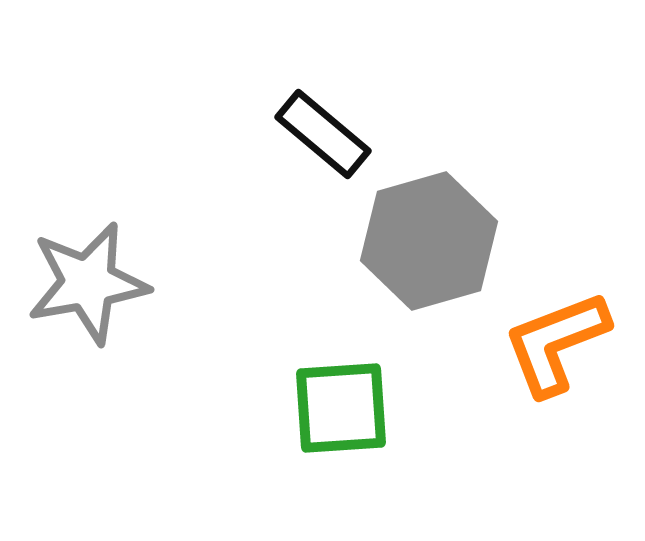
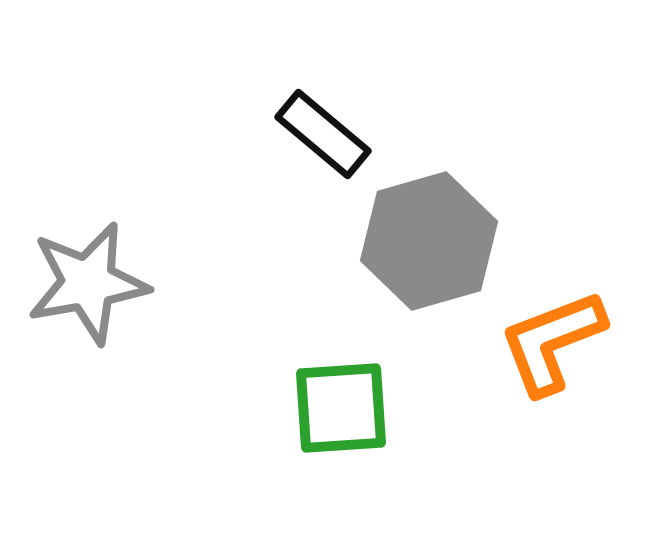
orange L-shape: moved 4 px left, 1 px up
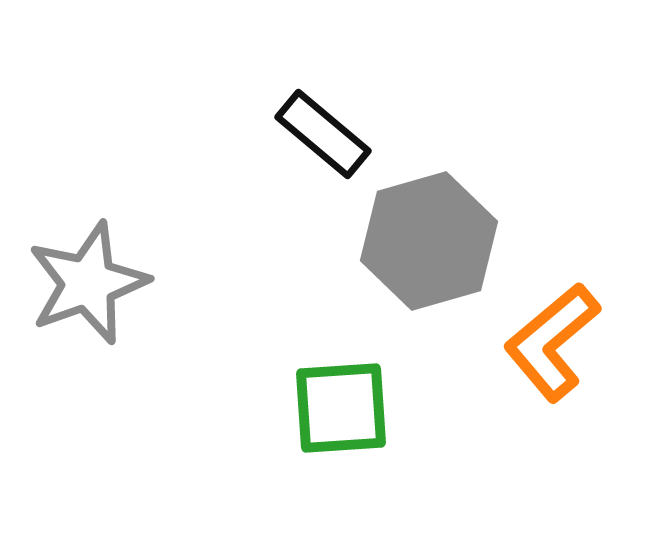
gray star: rotated 10 degrees counterclockwise
orange L-shape: rotated 19 degrees counterclockwise
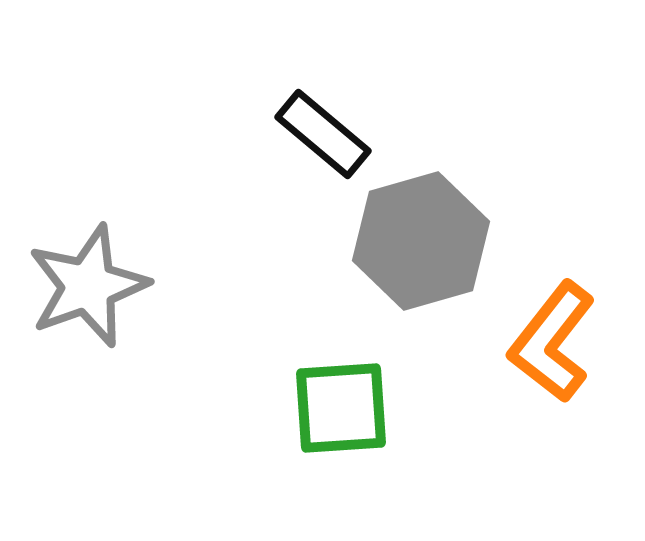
gray hexagon: moved 8 px left
gray star: moved 3 px down
orange L-shape: rotated 12 degrees counterclockwise
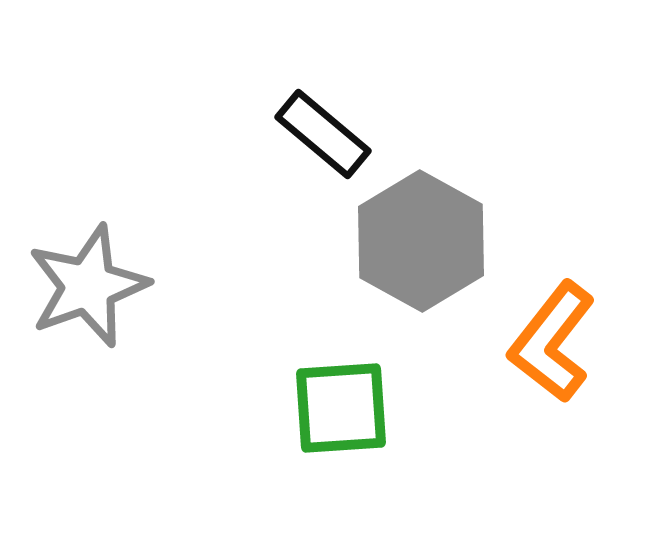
gray hexagon: rotated 15 degrees counterclockwise
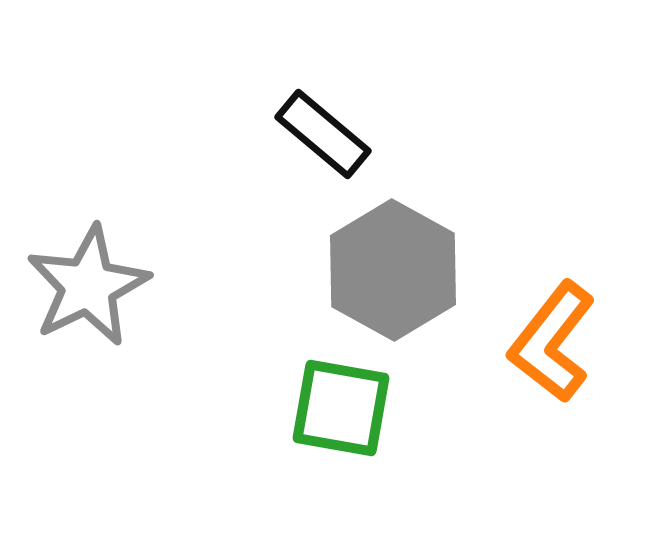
gray hexagon: moved 28 px left, 29 px down
gray star: rotated 6 degrees counterclockwise
green square: rotated 14 degrees clockwise
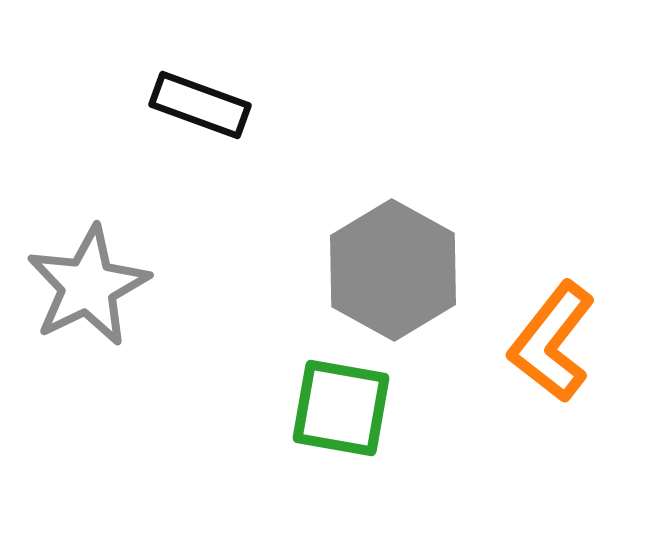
black rectangle: moved 123 px left, 29 px up; rotated 20 degrees counterclockwise
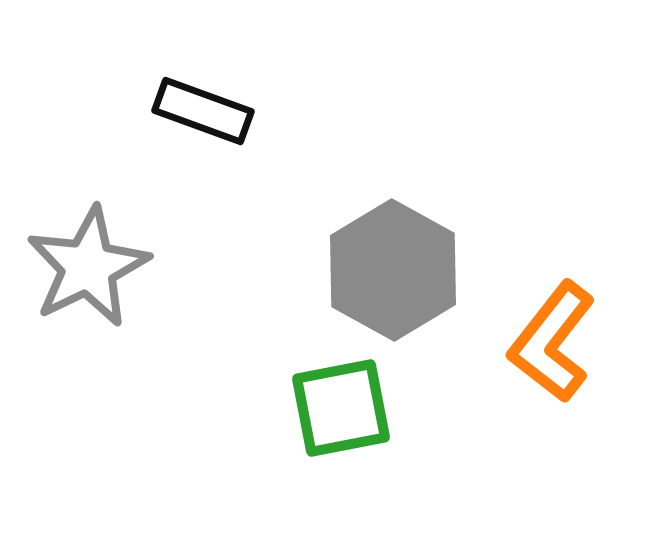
black rectangle: moved 3 px right, 6 px down
gray star: moved 19 px up
green square: rotated 21 degrees counterclockwise
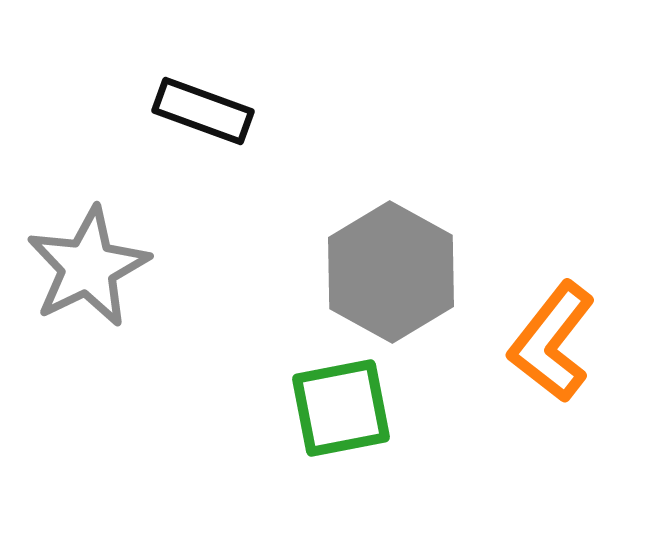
gray hexagon: moved 2 px left, 2 px down
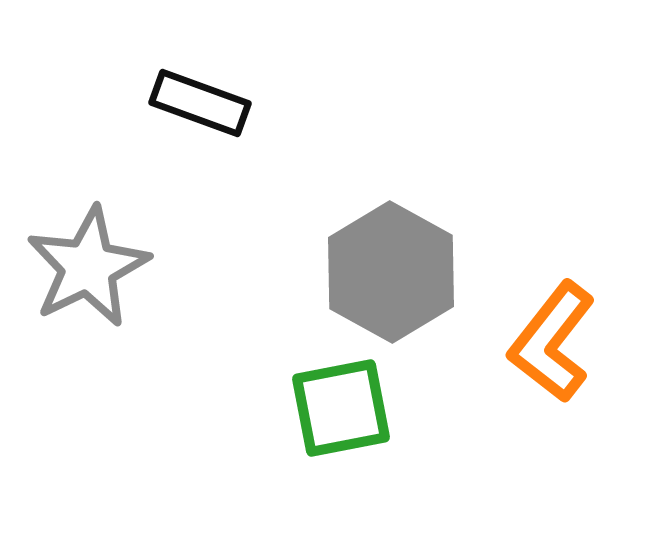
black rectangle: moved 3 px left, 8 px up
